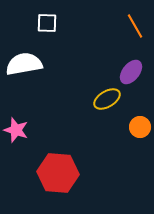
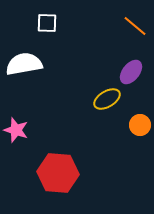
orange line: rotated 20 degrees counterclockwise
orange circle: moved 2 px up
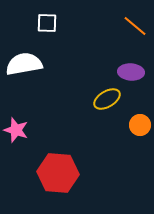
purple ellipse: rotated 55 degrees clockwise
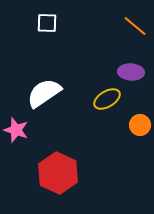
white semicircle: moved 20 px right, 29 px down; rotated 24 degrees counterclockwise
red hexagon: rotated 21 degrees clockwise
